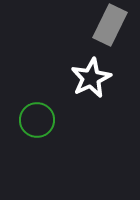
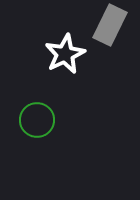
white star: moved 26 px left, 24 px up
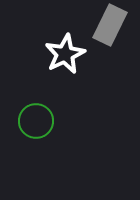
green circle: moved 1 px left, 1 px down
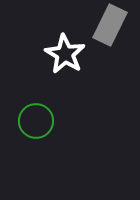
white star: rotated 15 degrees counterclockwise
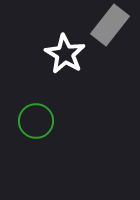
gray rectangle: rotated 12 degrees clockwise
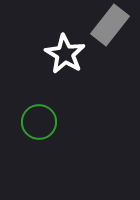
green circle: moved 3 px right, 1 px down
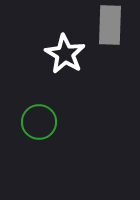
gray rectangle: rotated 36 degrees counterclockwise
